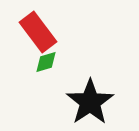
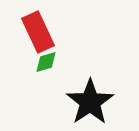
red rectangle: rotated 12 degrees clockwise
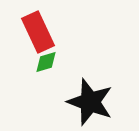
black star: rotated 18 degrees counterclockwise
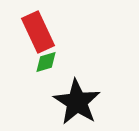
black star: moved 13 px left; rotated 12 degrees clockwise
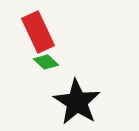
green diamond: rotated 60 degrees clockwise
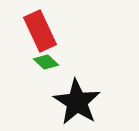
red rectangle: moved 2 px right, 1 px up
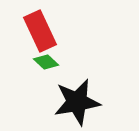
black star: rotated 30 degrees clockwise
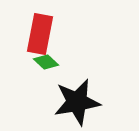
red rectangle: moved 3 px down; rotated 36 degrees clockwise
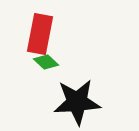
black star: rotated 6 degrees clockwise
